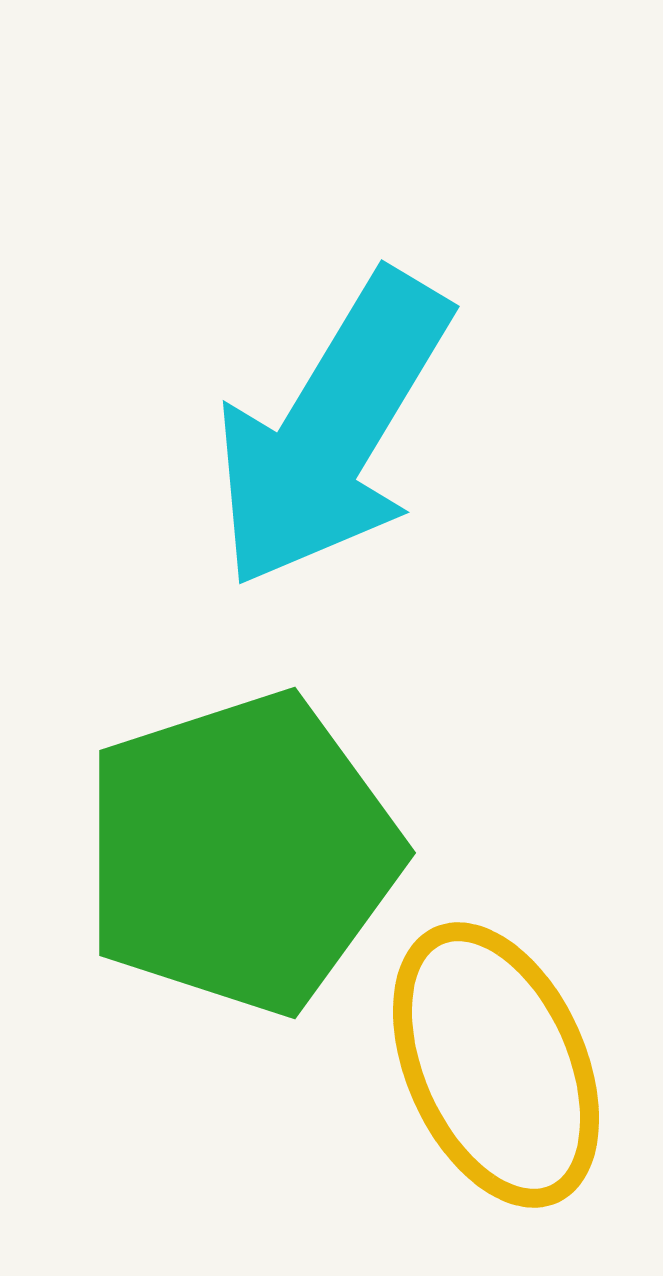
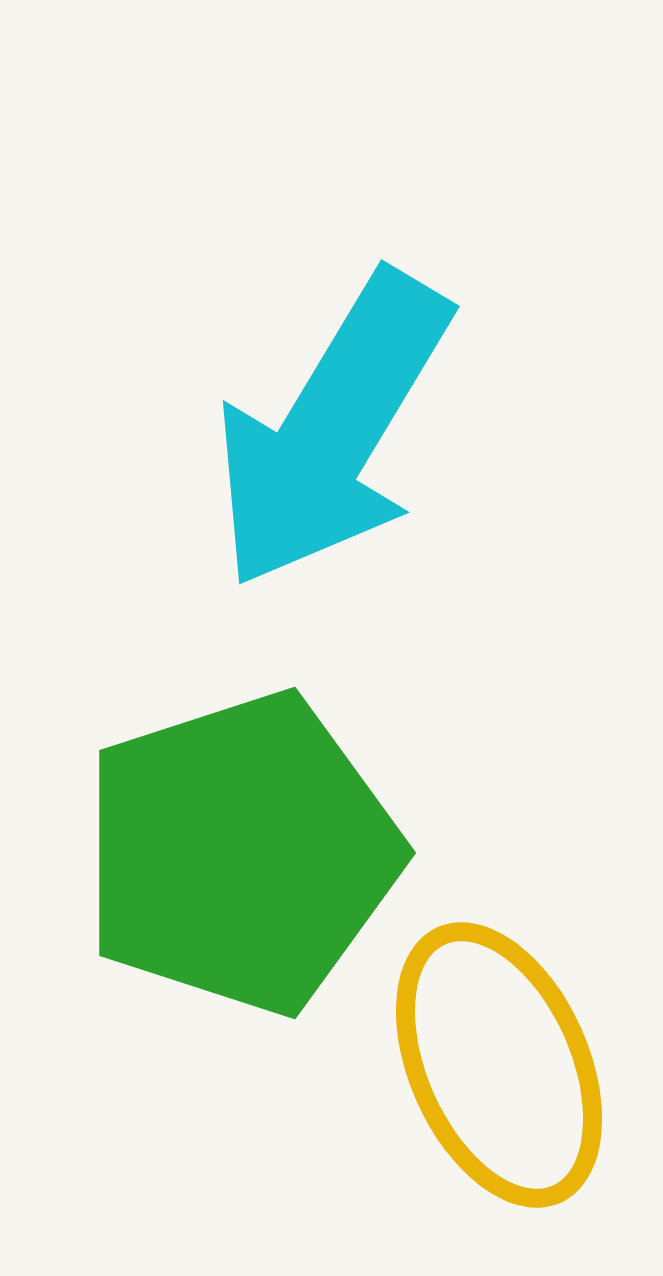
yellow ellipse: moved 3 px right
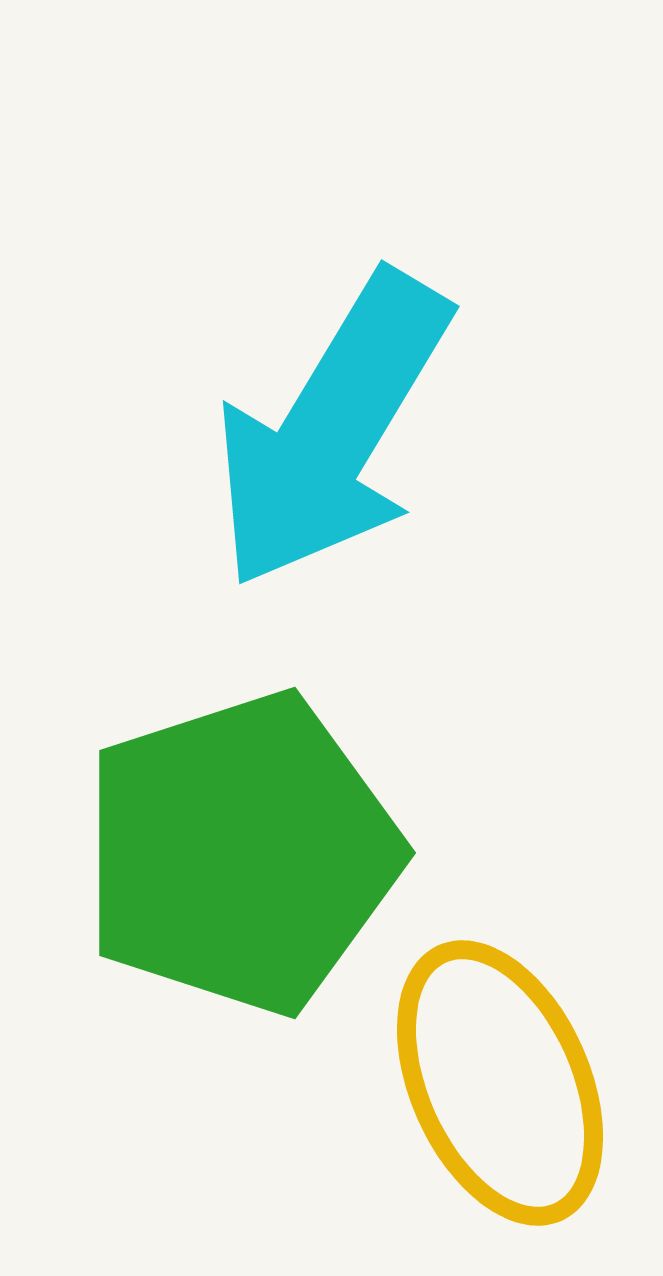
yellow ellipse: moved 1 px right, 18 px down
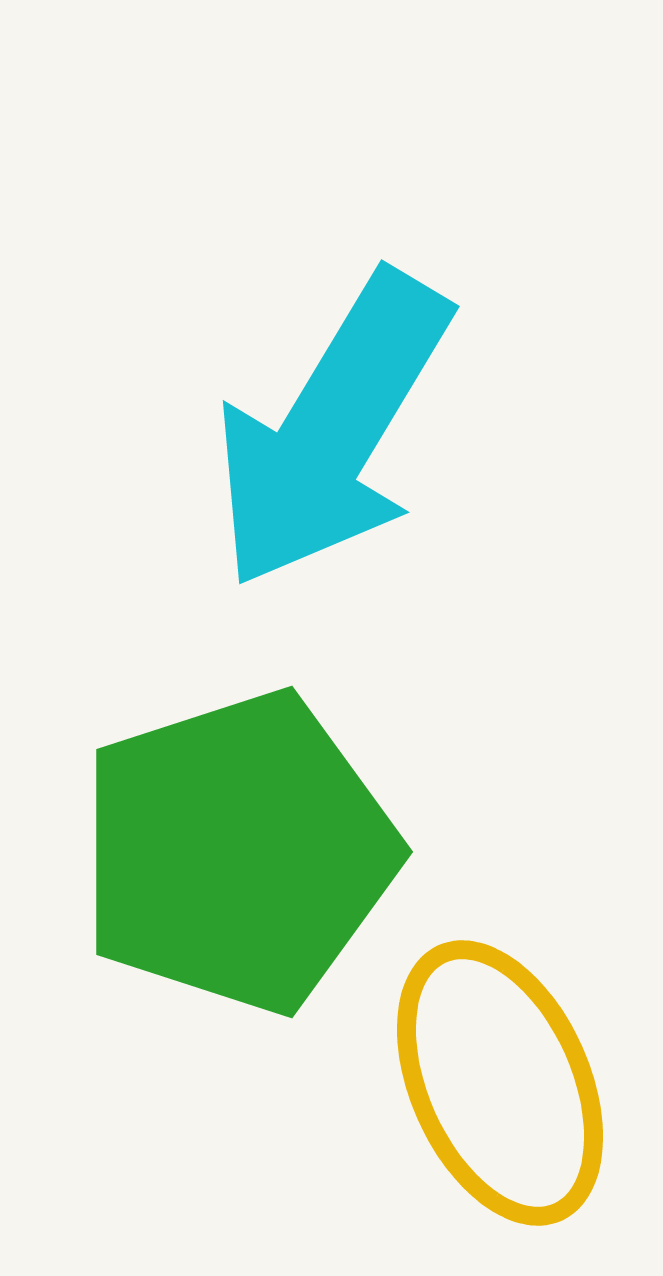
green pentagon: moved 3 px left, 1 px up
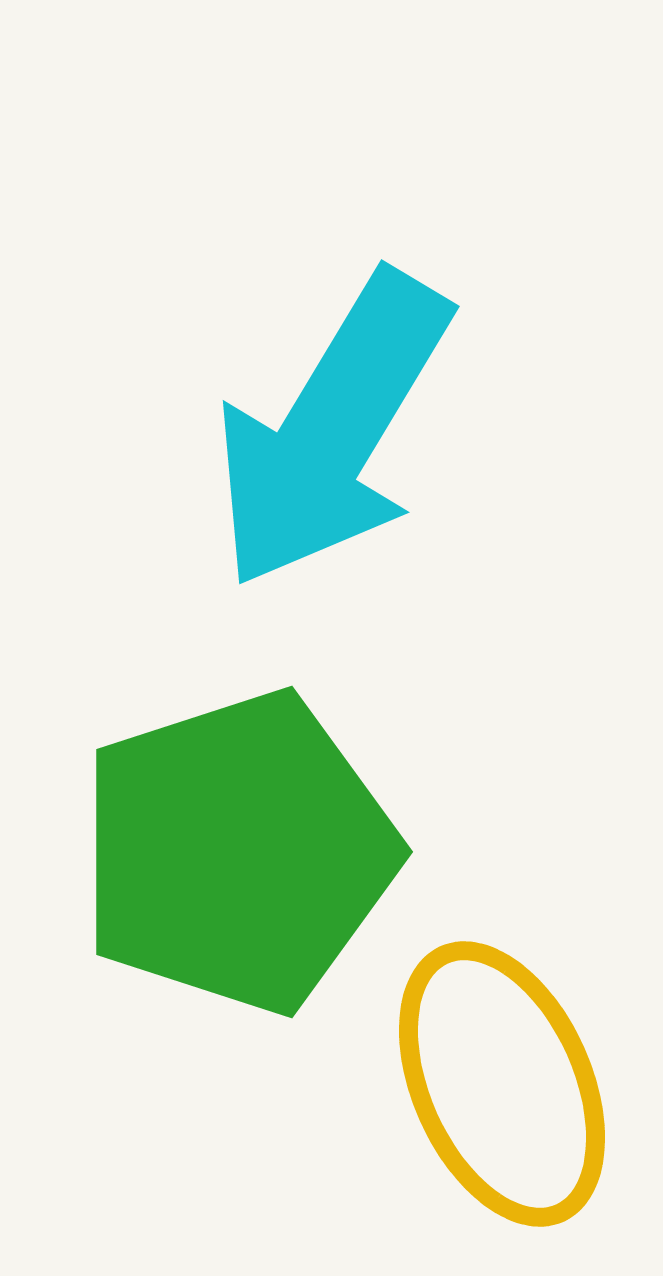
yellow ellipse: moved 2 px right, 1 px down
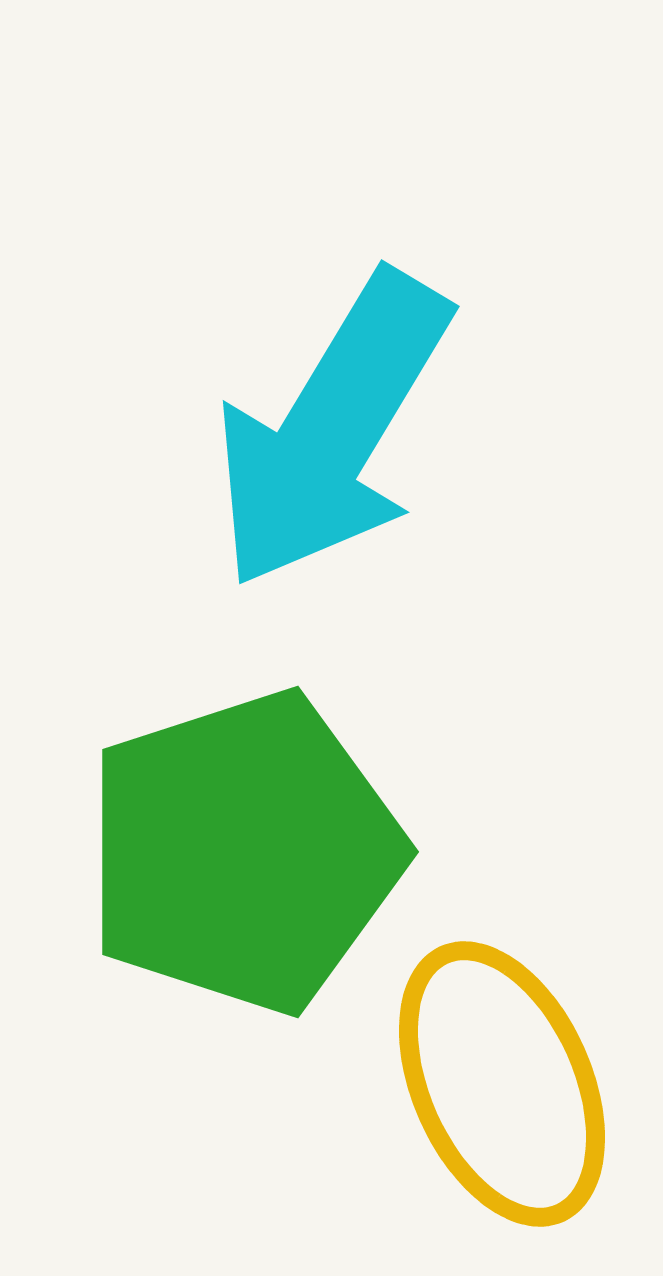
green pentagon: moved 6 px right
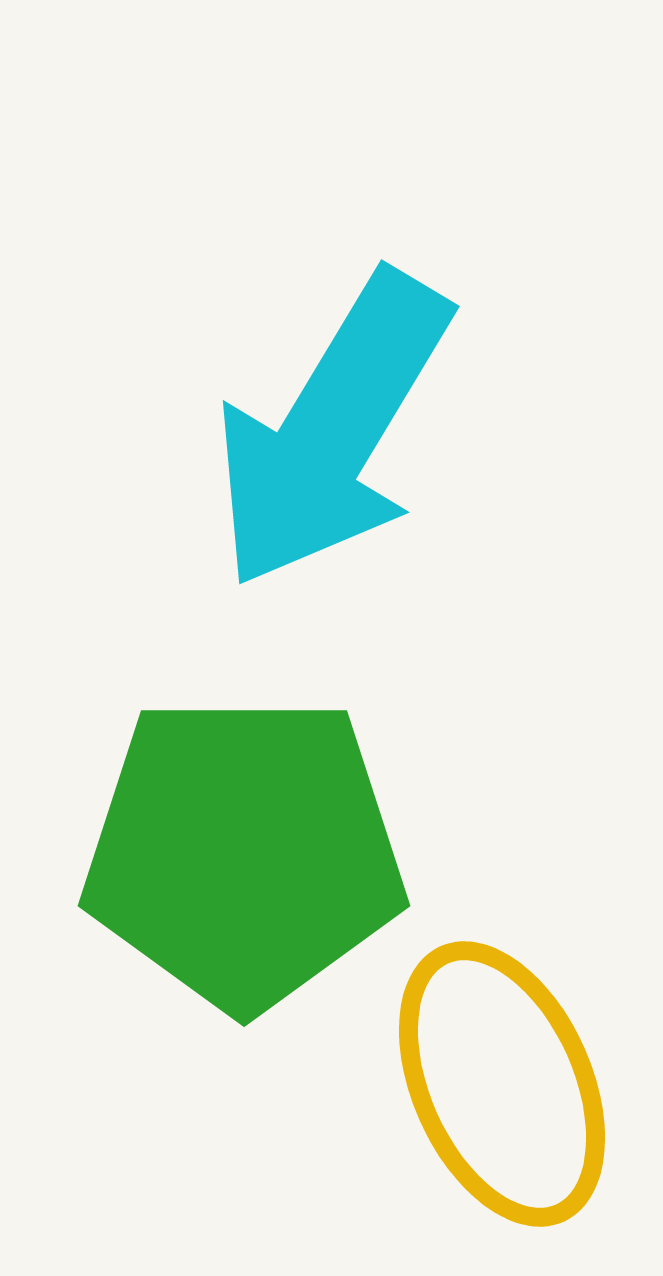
green pentagon: rotated 18 degrees clockwise
